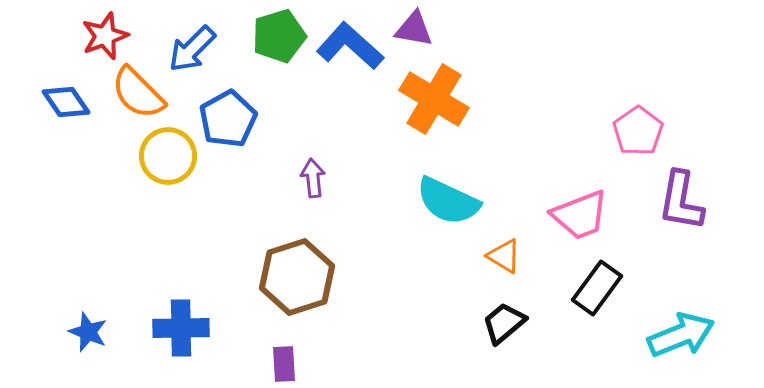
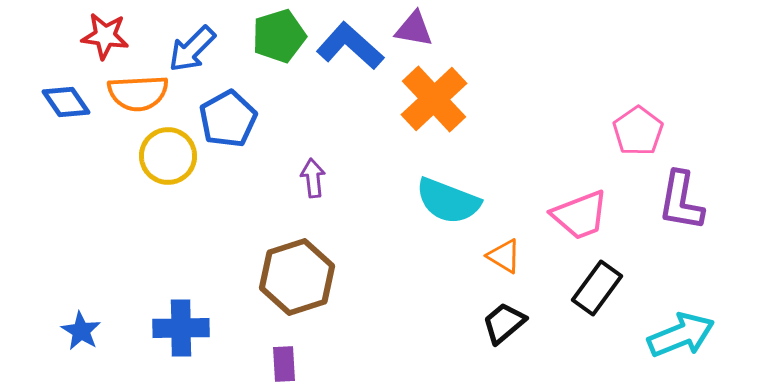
red star: rotated 27 degrees clockwise
orange semicircle: rotated 48 degrees counterclockwise
orange cross: rotated 16 degrees clockwise
cyan semicircle: rotated 4 degrees counterclockwise
blue star: moved 7 px left, 1 px up; rotated 9 degrees clockwise
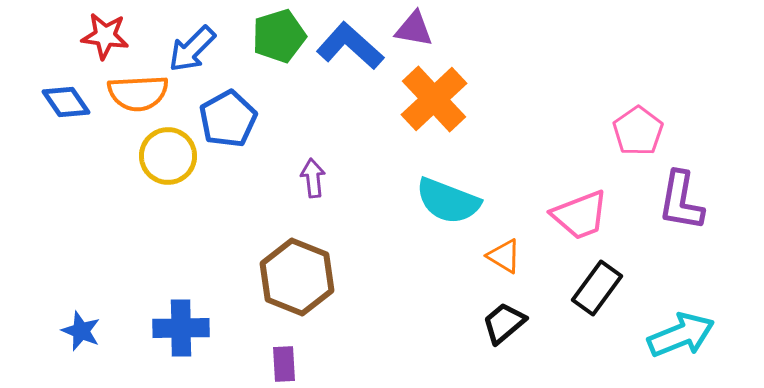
brown hexagon: rotated 20 degrees counterclockwise
blue star: rotated 9 degrees counterclockwise
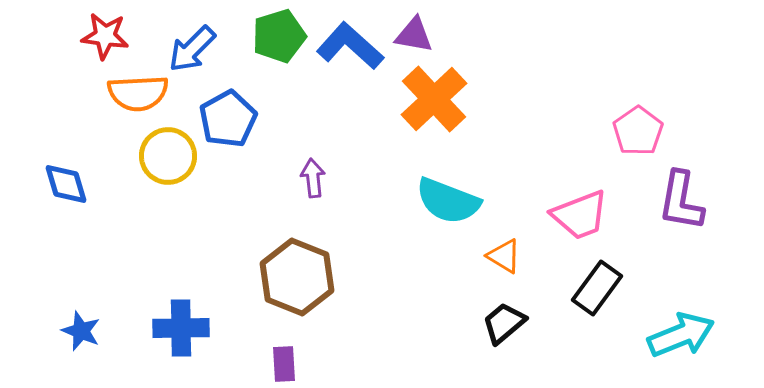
purple triangle: moved 6 px down
blue diamond: moved 82 px down; rotated 18 degrees clockwise
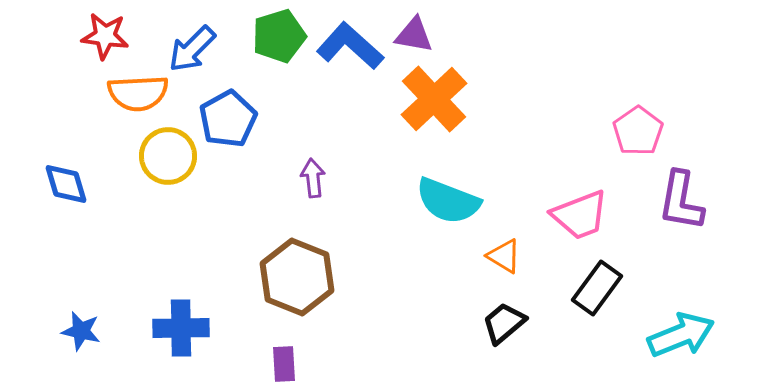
blue star: rotated 9 degrees counterclockwise
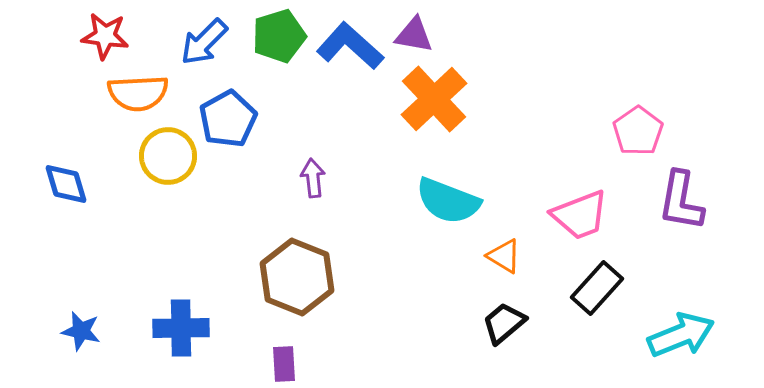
blue arrow: moved 12 px right, 7 px up
black rectangle: rotated 6 degrees clockwise
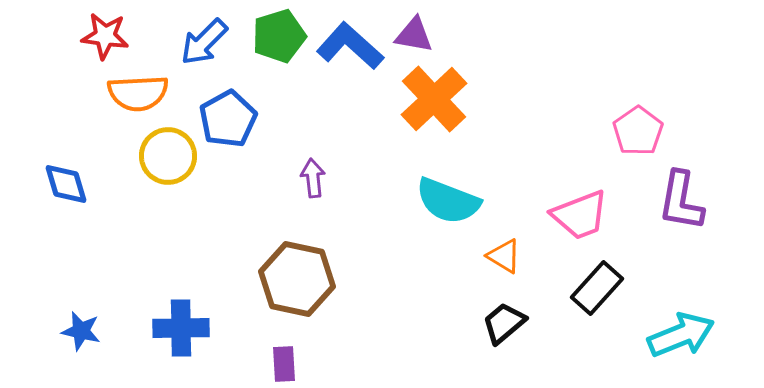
brown hexagon: moved 2 px down; rotated 10 degrees counterclockwise
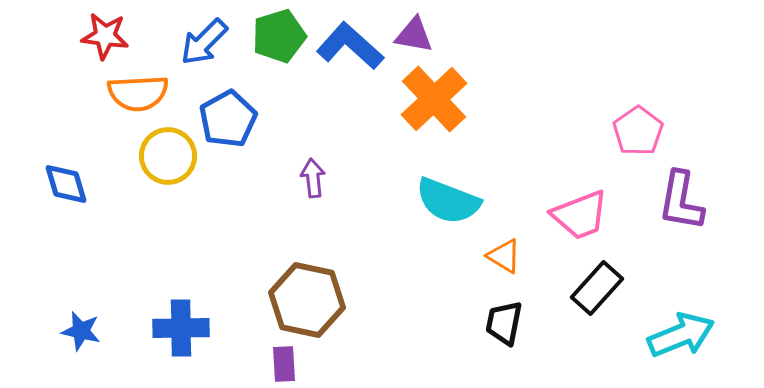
brown hexagon: moved 10 px right, 21 px down
black trapezoid: rotated 39 degrees counterclockwise
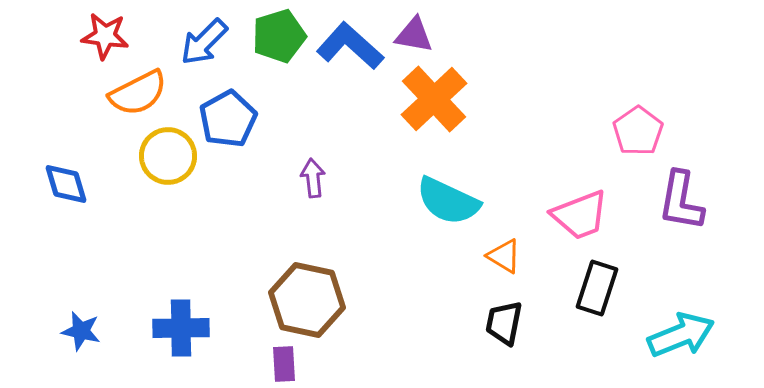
orange semicircle: rotated 24 degrees counterclockwise
cyan semicircle: rotated 4 degrees clockwise
black rectangle: rotated 24 degrees counterclockwise
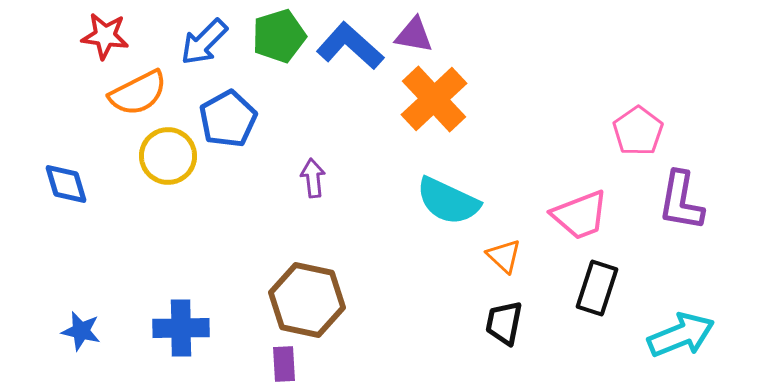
orange triangle: rotated 12 degrees clockwise
